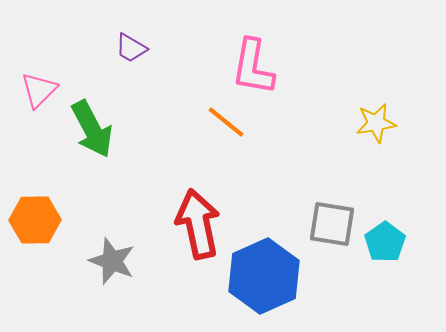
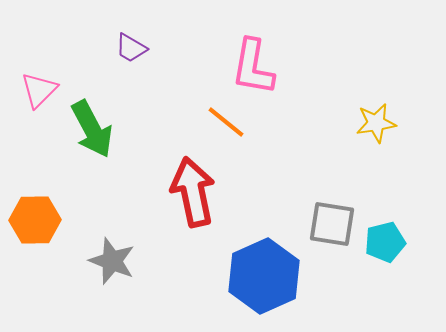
red arrow: moved 5 px left, 32 px up
cyan pentagon: rotated 21 degrees clockwise
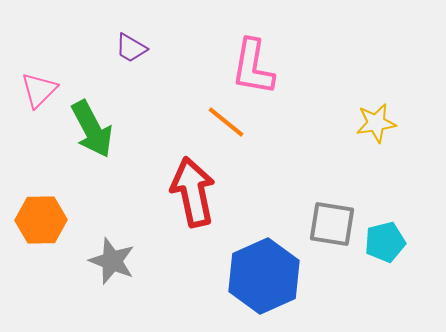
orange hexagon: moved 6 px right
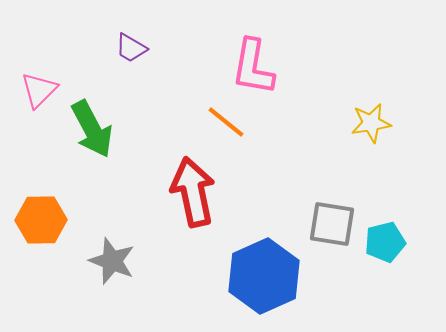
yellow star: moved 5 px left
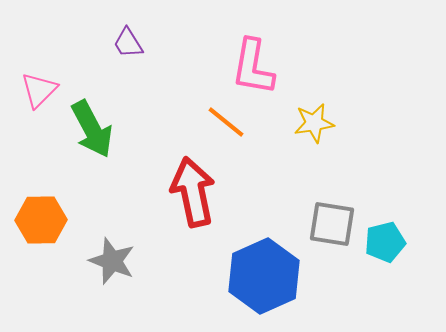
purple trapezoid: moved 3 px left, 5 px up; rotated 28 degrees clockwise
yellow star: moved 57 px left
